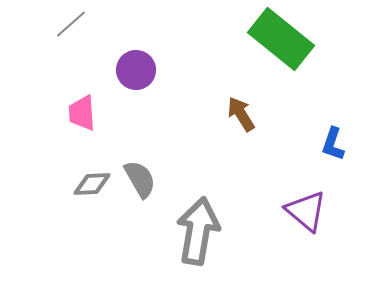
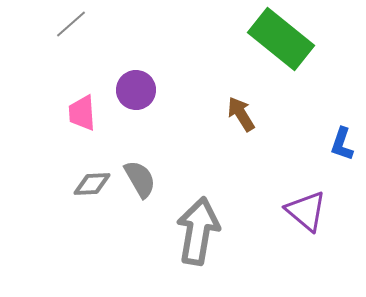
purple circle: moved 20 px down
blue L-shape: moved 9 px right
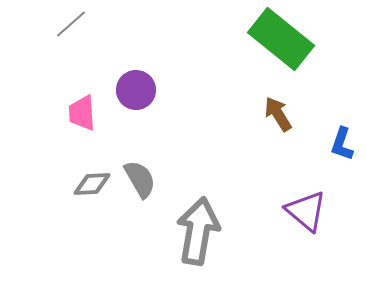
brown arrow: moved 37 px right
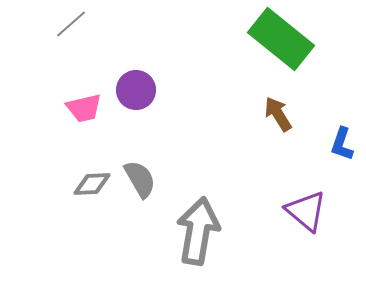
pink trapezoid: moved 2 px right, 5 px up; rotated 99 degrees counterclockwise
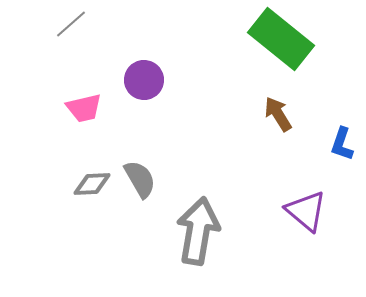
purple circle: moved 8 px right, 10 px up
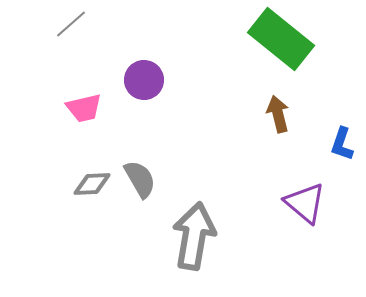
brown arrow: rotated 18 degrees clockwise
purple triangle: moved 1 px left, 8 px up
gray arrow: moved 4 px left, 5 px down
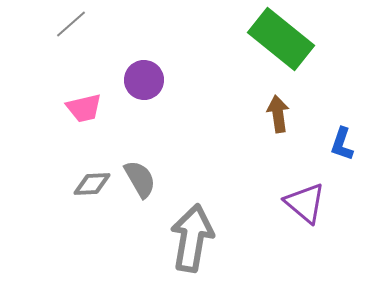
brown arrow: rotated 6 degrees clockwise
gray arrow: moved 2 px left, 2 px down
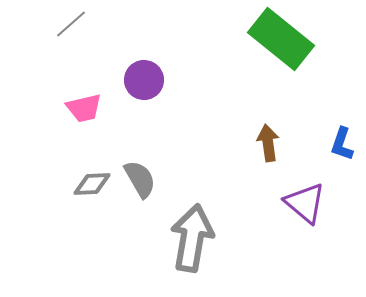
brown arrow: moved 10 px left, 29 px down
